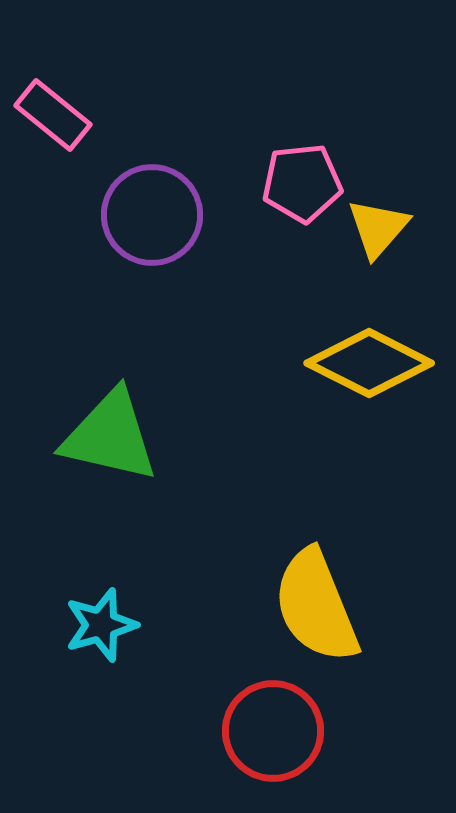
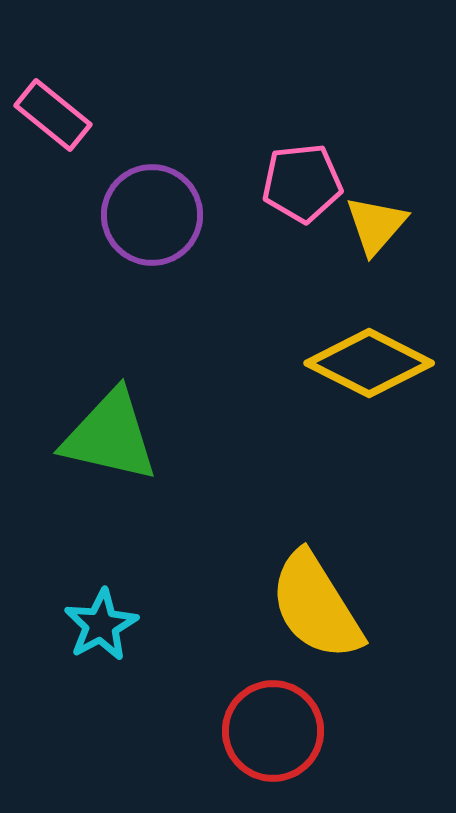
yellow triangle: moved 2 px left, 3 px up
yellow semicircle: rotated 10 degrees counterclockwise
cyan star: rotated 12 degrees counterclockwise
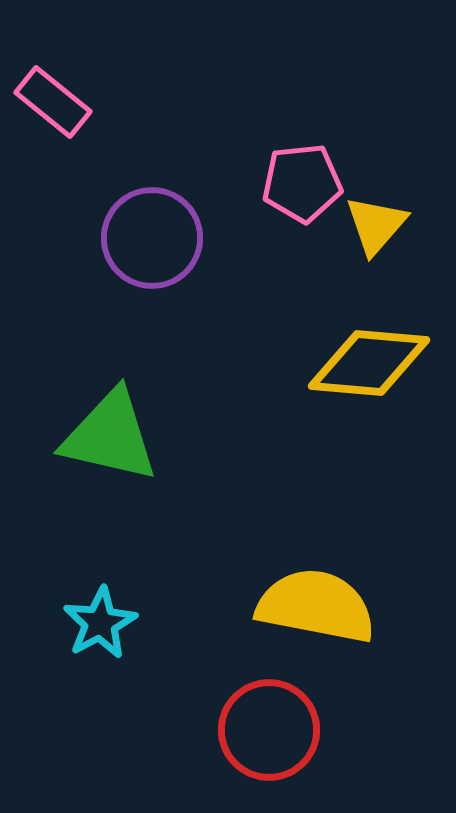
pink rectangle: moved 13 px up
purple circle: moved 23 px down
yellow diamond: rotated 22 degrees counterclockwise
yellow semicircle: rotated 133 degrees clockwise
cyan star: moved 1 px left, 2 px up
red circle: moved 4 px left, 1 px up
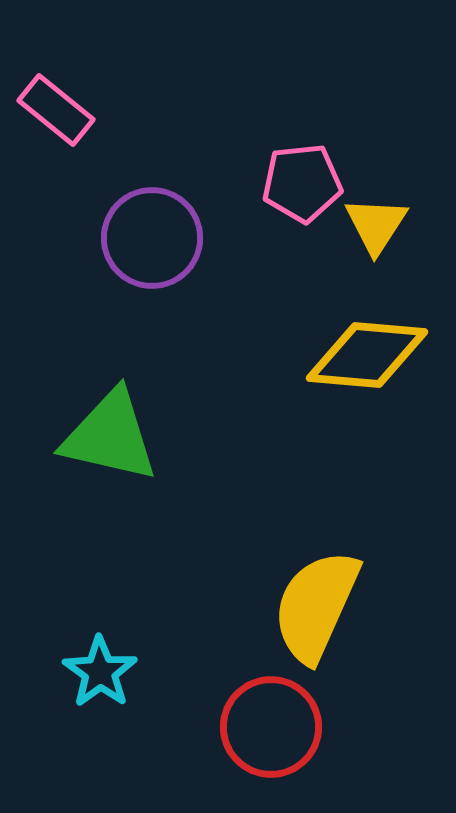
pink rectangle: moved 3 px right, 8 px down
yellow triangle: rotated 8 degrees counterclockwise
yellow diamond: moved 2 px left, 8 px up
yellow semicircle: rotated 77 degrees counterclockwise
cyan star: moved 49 px down; rotated 8 degrees counterclockwise
red circle: moved 2 px right, 3 px up
